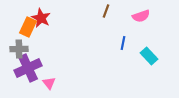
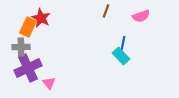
gray cross: moved 2 px right, 2 px up
cyan rectangle: moved 28 px left
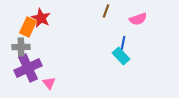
pink semicircle: moved 3 px left, 3 px down
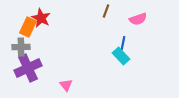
pink triangle: moved 17 px right, 2 px down
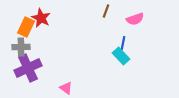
pink semicircle: moved 3 px left
orange rectangle: moved 2 px left
pink triangle: moved 3 px down; rotated 16 degrees counterclockwise
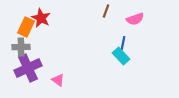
pink triangle: moved 8 px left, 8 px up
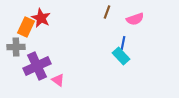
brown line: moved 1 px right, 1 px down
gray cross: moved 5 px left
purple cross: moved 9 px right, 2 px up
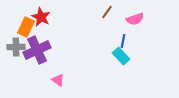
brown line: rotated 16 degrees clockwise
red star: moved 1 px up
blue line: moved 2 px up
purple cross: moved 16 px up
